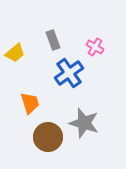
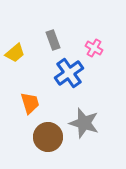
pink cross: moved 1 px left, 1 px down
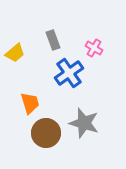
brown circle: moved 2 px left, 4 px up
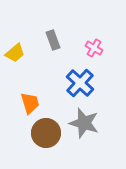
blue cross: moved 11 px right, 10 px down; rotated 12 degrees counterclockwise
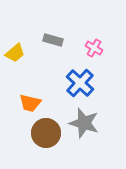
gray rectangle: rotated 54 degrees counterclockwise
orange trapezoid: rotated 120 degrees clockwise
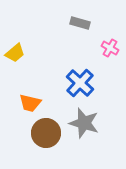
gray rectangle: moved 27 px right, 17 px up
pink cross: moved 16 px right
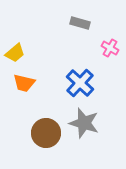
orange trapezoid: moved 6 px left, 20 px up
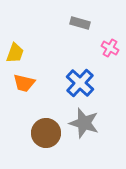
yellow trapezoid: rotated 30 degrees counterclockwise
